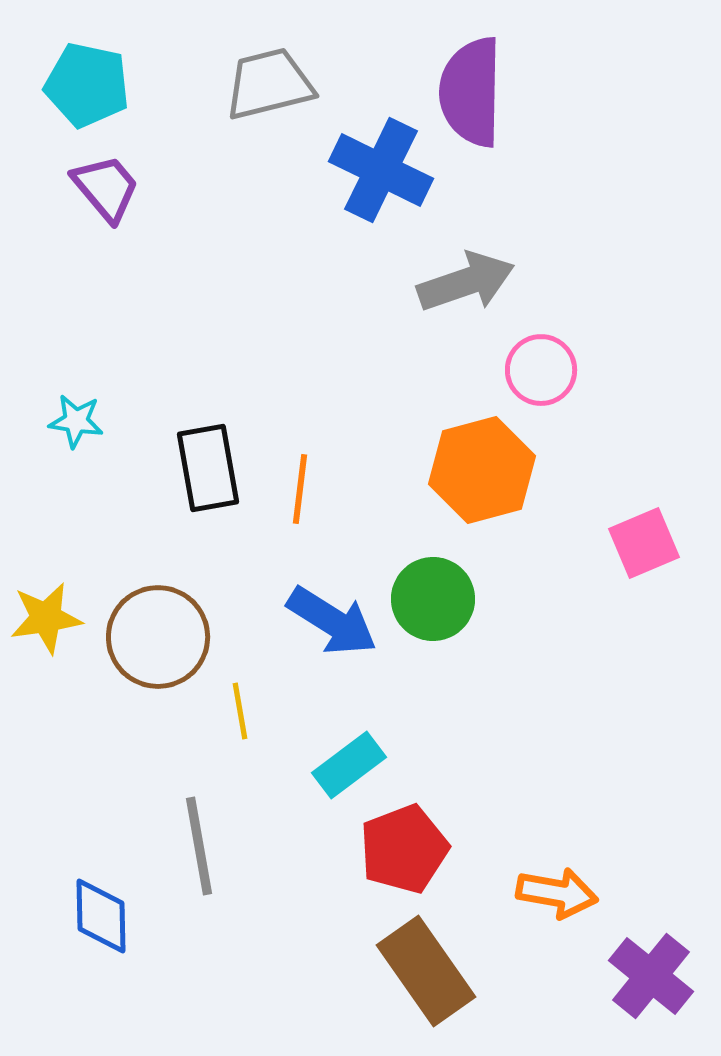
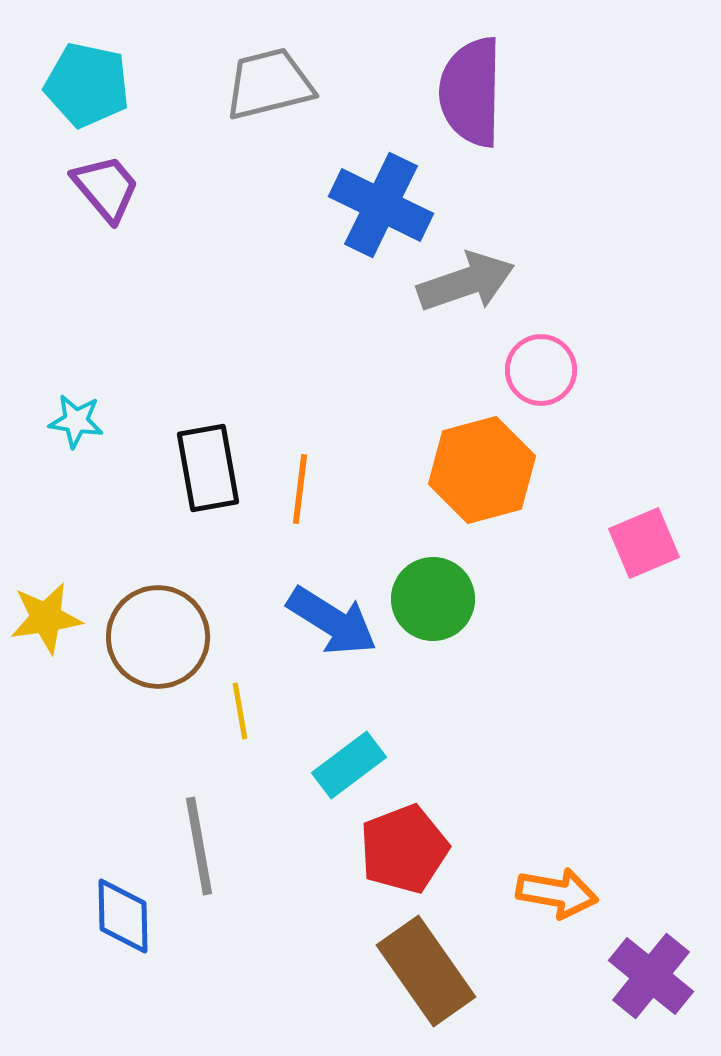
blue cross: moved 35 px down
blue diamond: moved 22 px right
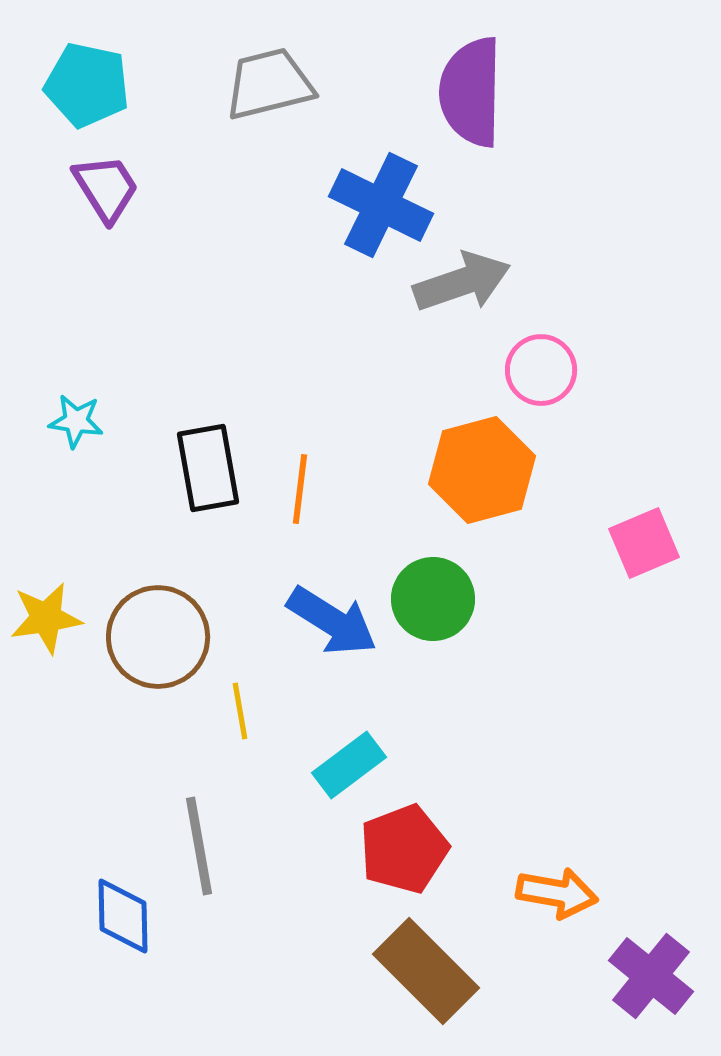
purple trapezoid: rotated 8 degrees clockwise
gray arrow: moved 4 px left
brown rectangle: rotated 10 degrees counterclockwise
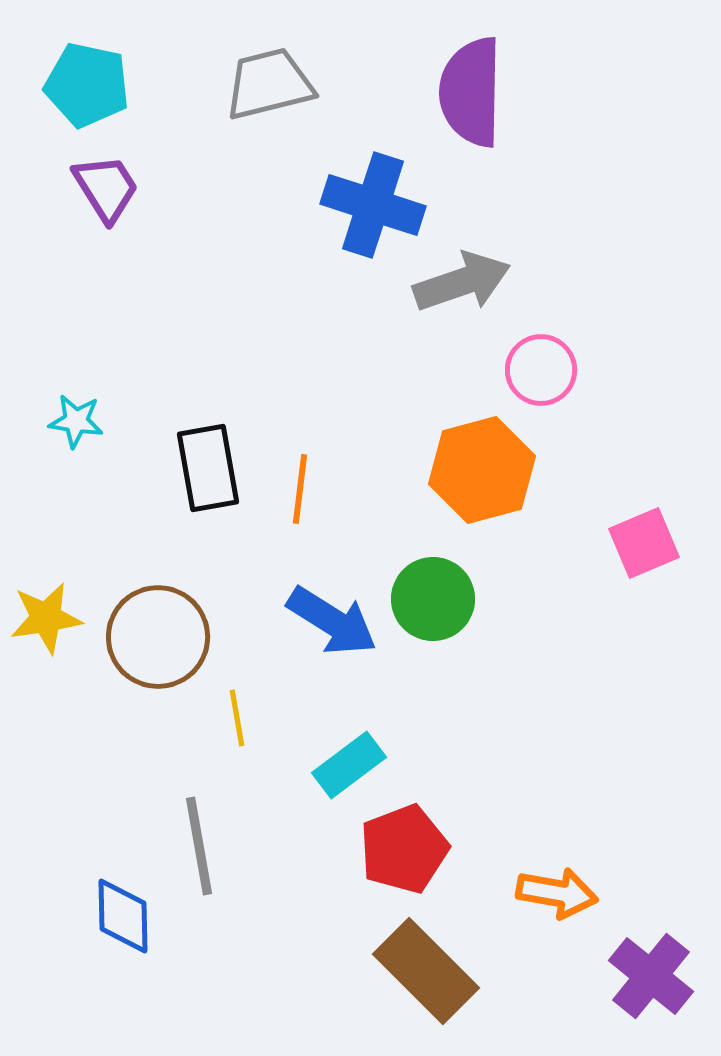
blue cross: moved 8 px left; rotated 8 degrees counterclockwise
yellow line: moved 3 px left, 7 px down
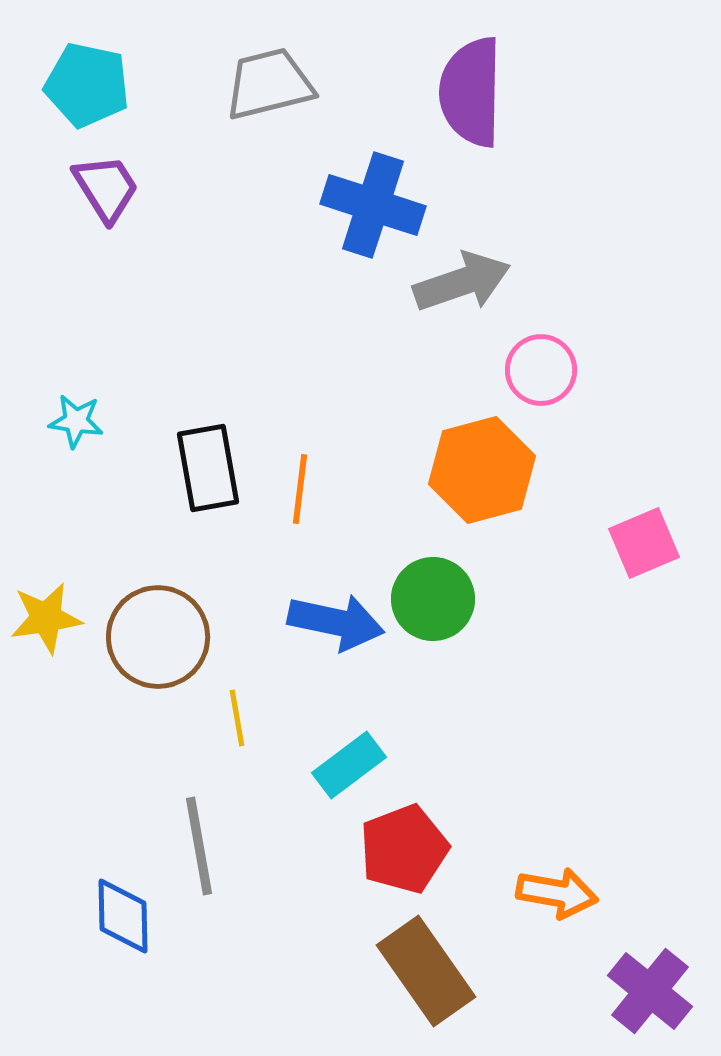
blue arrow: moved 4 px right, 1 px down; rotated 20 degrees counterclockwise
brown rectangle: rotated 10 degrees clockwise
purple cross: moved 1 px left, 15 px down
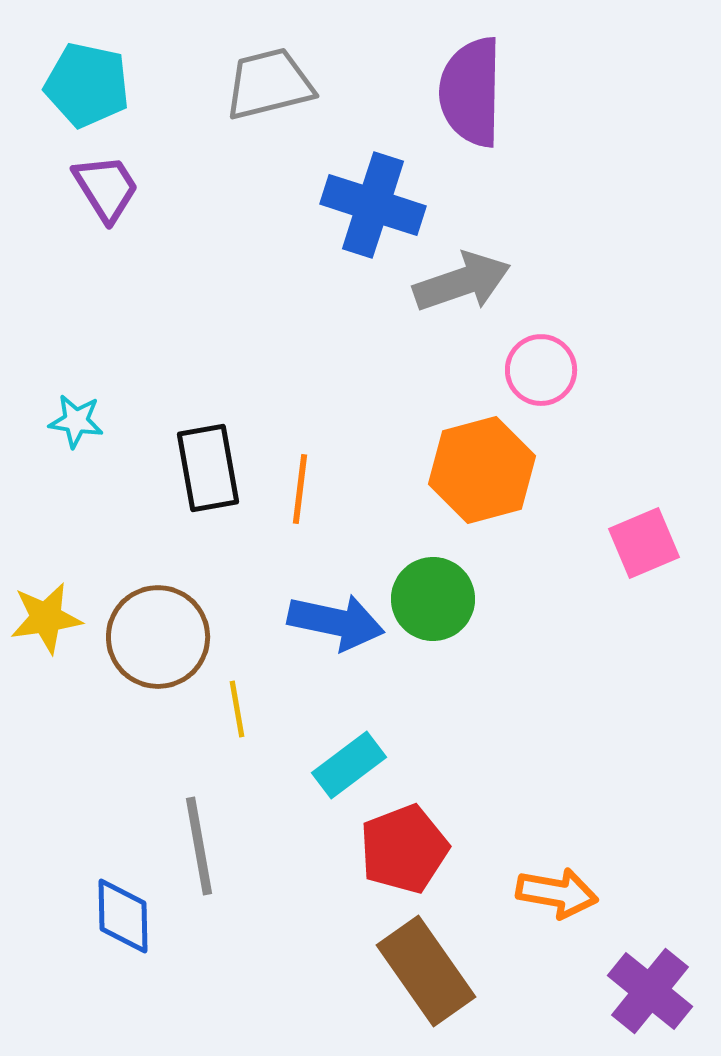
yellow line: moved 9 px up
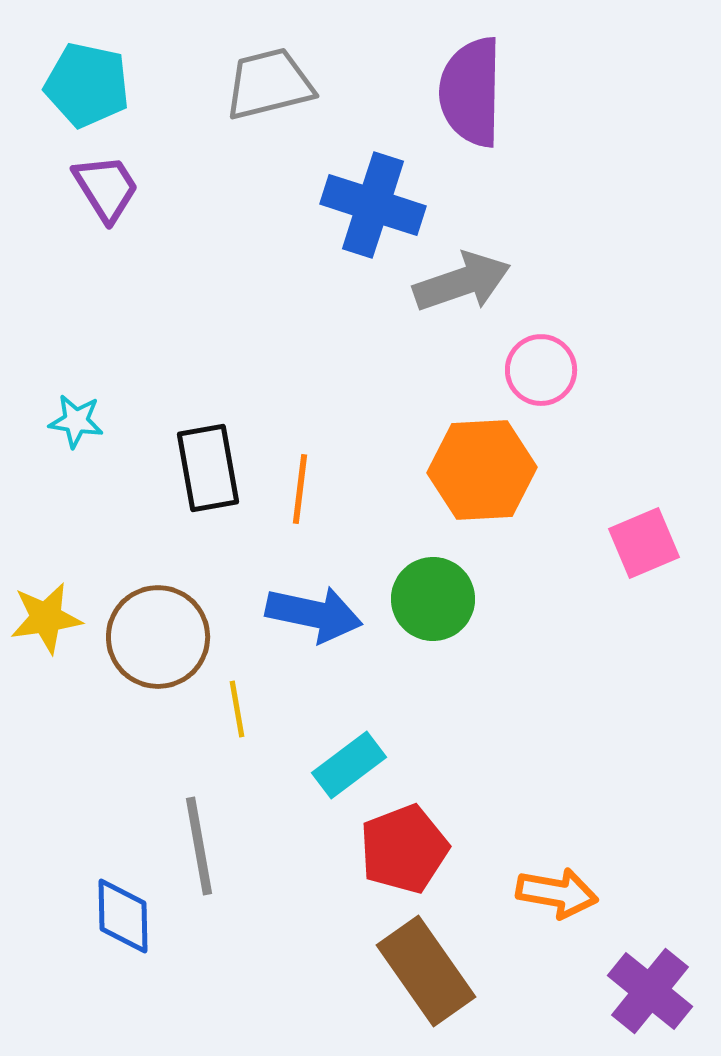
orange hexagon: rotated 12 degrees clockwise
blue arrow: moved 22 px left, 8 px up
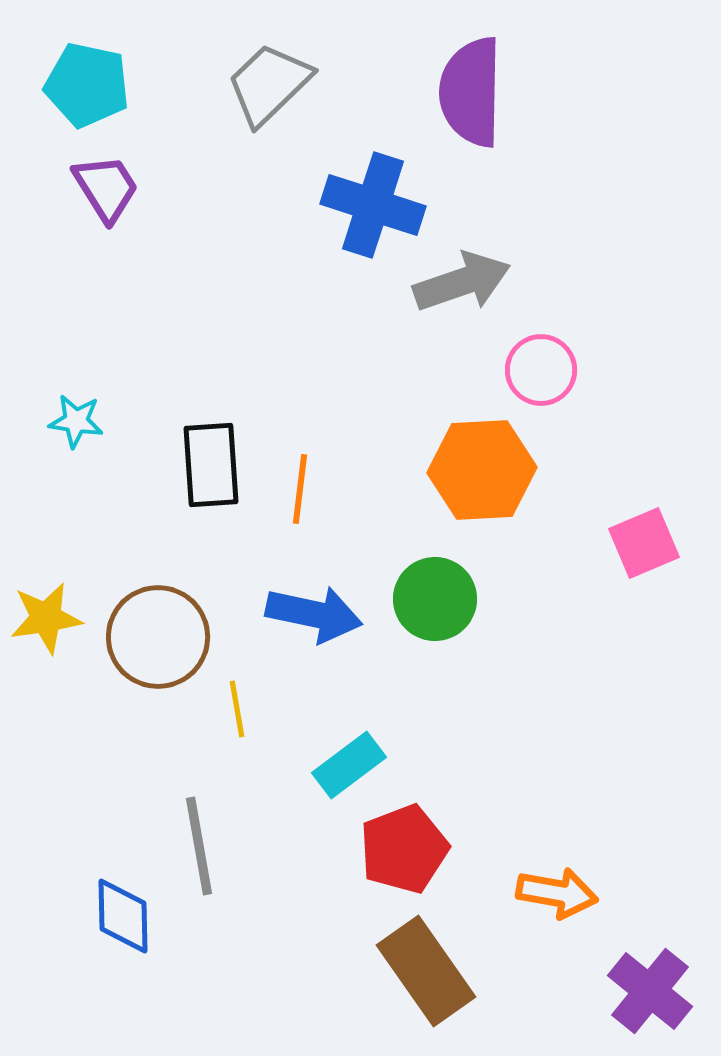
gray trapezoid: rotated 30 degrees counterclockwise
black rectangle: moved 3 px right, 3 px up; rotated 6 degrees clockwise
green circle: moved 2 px right
